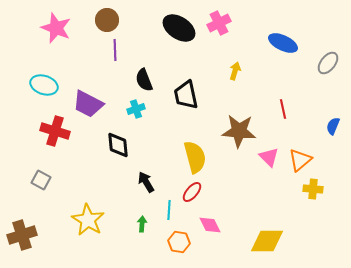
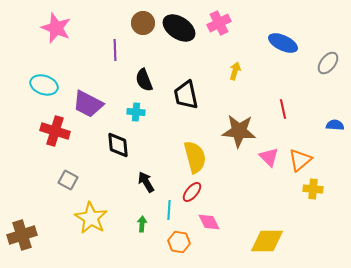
brown circle: moved 36 px right, 3 px down
cyan cross: moved 3 px down; rotated 24 degrees clockwise
blue semicircle: moved 2 px right, 1 px up; rotated 72 degrees clockwise
gray square: moved 27 px right
yellow star: moved 3 px right, 2 px up
pink diamond: moved 1 px left, 3 px up
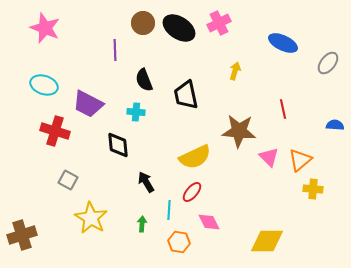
pink star: moved 11 px left
yellow semicircle: rotated 80 degrees clockwise
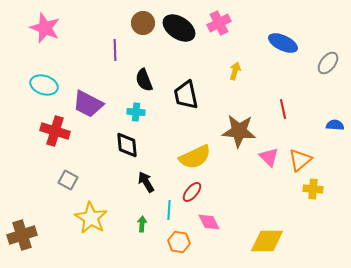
black diamond: moved 9 px right
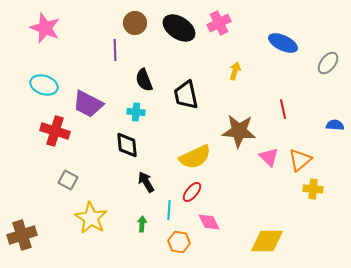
brown circle: moved 8 px left
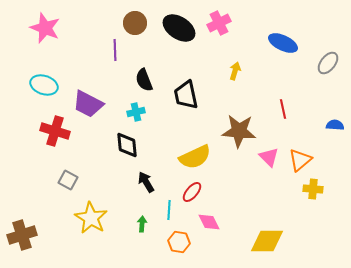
cyan cross: rotated 18 degrees counterclockwise
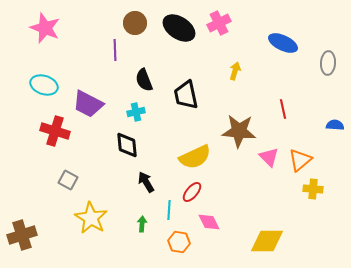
gray ellipse: rotated 35 degrees counterclockwise
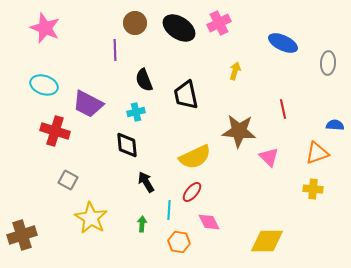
orange triangle: moved 17 px right, 7 px up; rotated 20 degrees clockwise
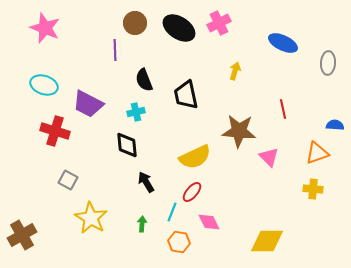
cyan line: moved 3 px right, 2 px down; rotated 18 degrees clockwise
brown cross: rotated 12 degrees counterclockwise
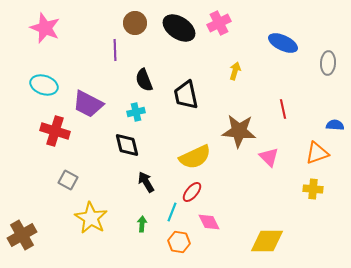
black diamond: rotated 8 degrees counterclockwise
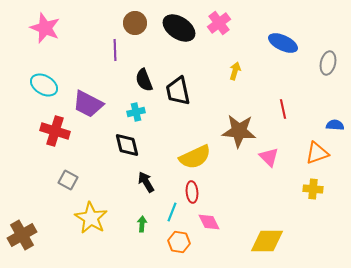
pink cross: rotated 10 degrees counterclockwise
gray ellipse: rotated 10 degrees clockwise
cyan ellipse: rotated 12 degrees clockwise
black trapezoid: moved 8 px left, 4 px up
red ellipse: rotated 45 degrees counterclockwise
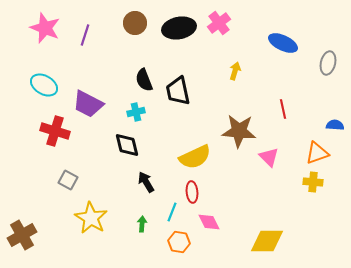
black ellipse: rotated 44 degrees counterclockwise
purple line: moved 30 px left, 15 px up; rotated 20 degrees clockwise
yellow cross: moved 7 px up
